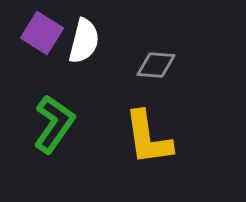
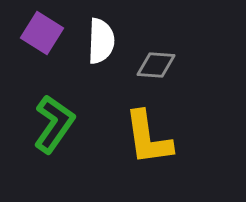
white semicircle: moved 17 px right; rotated 12 degrees counterclockwise
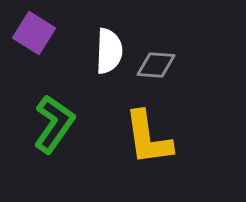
purple square: moved 8 px left
white semicircle: moved 8 px right, 10 px down
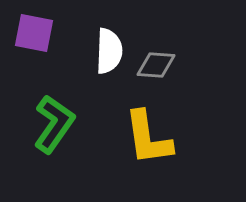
purple square: rotated 21 degrees counterclockwise
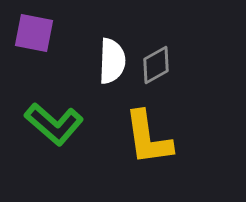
white semicircle: moved 3 px right, 10 px down
gray diamond: rotated 33 degrees counterclockwise
green L-shape: rotated 96 degrees clockwise
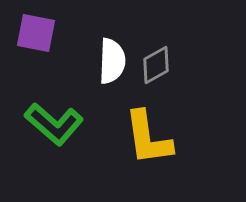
purple square: moved 2 px right
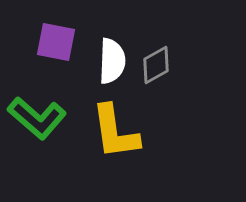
purple square: moved 20 px right, 9 px down
green L-shape: moved 17 px left, 6 px up
yellow L-shape: moved 33 px left, 6 px up
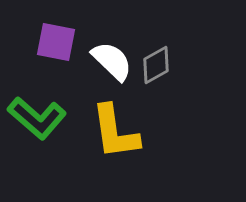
white semicircle: rotated 48 degrees counterclockwise
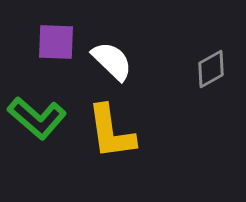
purple square: rotated 9 degrees counterclockwise
gray diamond: moved 55 px right, 4 px down
yellow L-shape: moved 4 px left
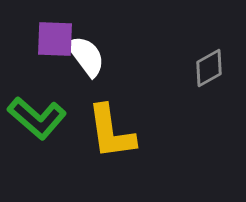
purple square: moved 1 px left, 3 px up
white semicircle: moved 26 px left, 5 px up; rotated 9 degrees clockwise
gray diamond: moved 2 px left, 1 px up
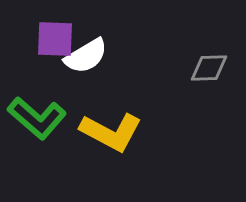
white semicircle: rotated 96 degrees clockwise
gray diamond: rotated 27 degrees clockwise
yellow L-shape: rotated 54 degrees counterclockwise
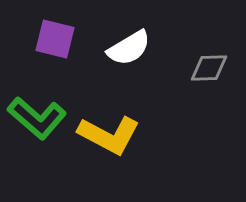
purple square: rotated 12 degrees clockwise
white semicircle: moved 43 px right, 8 px up
yellow L-shape: moved 2 px left, 3 px down
